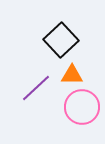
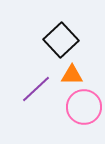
purple line: moved 1 px down
pink circle: moved 2 px right
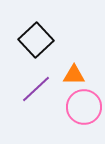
black square: moved 25 px left
orange triangle: moved 2 px right
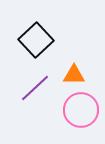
purple line: moved 1 px left, 1 px up
pink circle: moved 3 px left, 3 px down
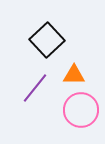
black square: moved 11 px right
purple line: rotated 8 degrees counterclockwise
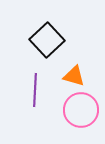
orange triangle: moved 1 px down; rotated 15 degrees clockwise
purple line: moved 2 px down; rotated 36 degrees counterclockwise
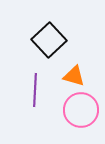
black square: moved 2 px right
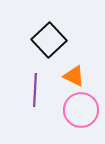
orange triangle: rotated 10 degrees clockwise
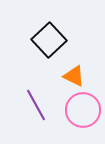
purple line: moved 1 px right, 15 px down; rotated 32 degrees counterclockwise
pink circle: moved 2 px right
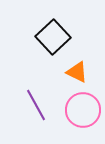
black square: moved 4 px right, 3 px up
orange triangle: moved 3 px right, 4 px up
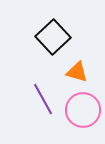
orange triangle: rotated 10 degrees counterclockwise
purple line: moved 7 px right, 6 px up
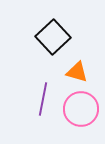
purple line: rotated 40 degrees clockwise
pink circle: moved 2 px left, 1 px up
